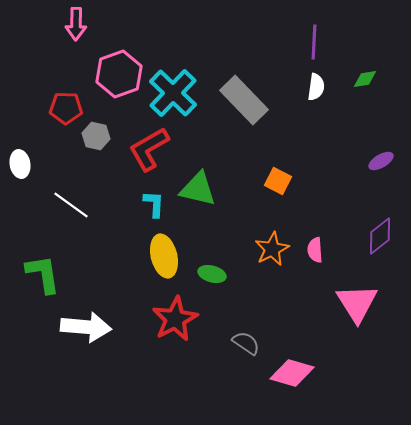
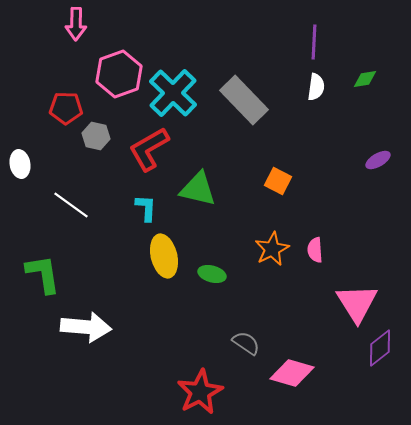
purple ellipse: moved 3 px left, 1 px up
cyan L-shape: moved 8 px left, 4 px down
purple diamond: moved 112 px down
red star: moved 25 px right, 73 px down
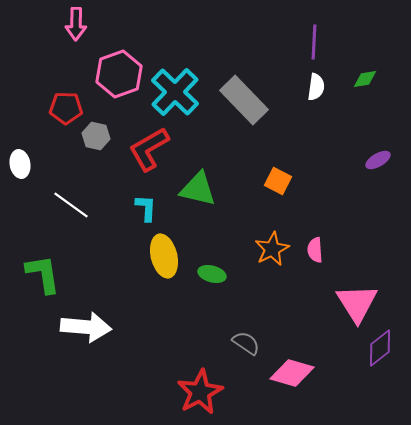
cyan cross: moved 2 px right, 1 px up
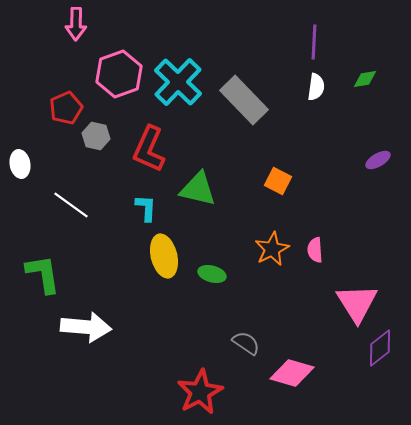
cyan cross: moved 3 px right, 10 px up
red pentagon: rotated 24 degrees counterclockwise
red L-shape: rotated 36 degrees counterclockwise
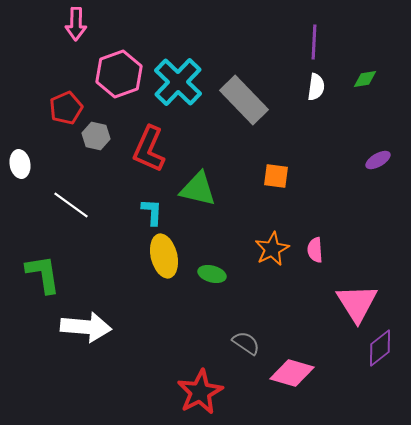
orange square: moved 2 px left, 5 px up; rotated 20 degrees counterclockwise
cyan L-shape: moved 6 px right, 4 px down
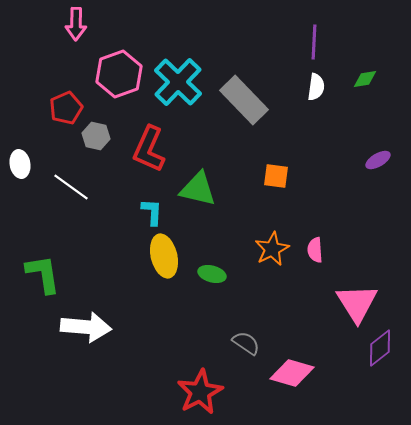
white line: moved 18 px up
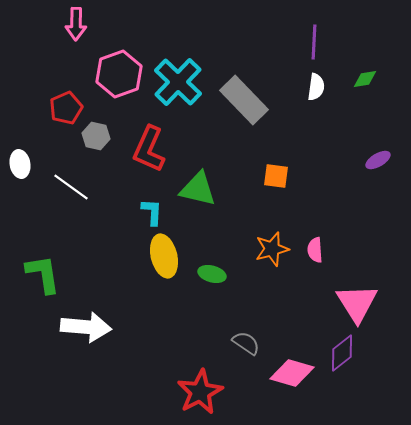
orange star: rotated 12 degrees clockwise
purple diamond: moved 38 px left, 5 px down
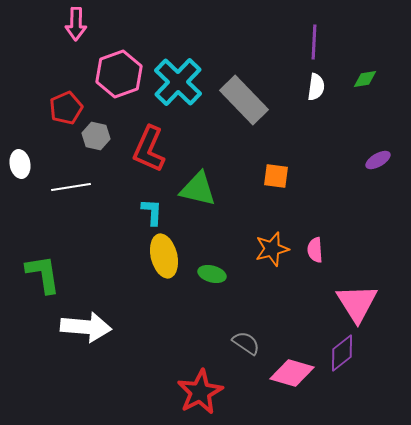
white line: rotated 45 degrees counterclockwise
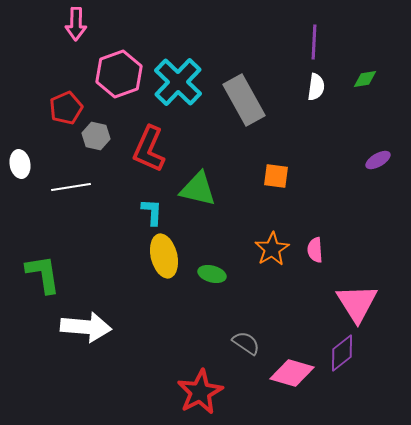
gray rectangle: rotated 15 degrees clockwise
orange star: rotated 16 degrees counterclockwise
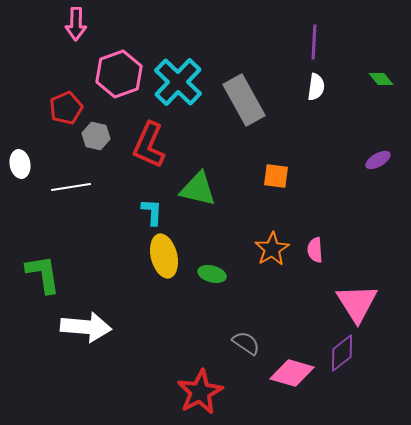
green diamond: moved 16 px right; rotated 60 degrees clockwise
red L-shape: moved 4 px up
